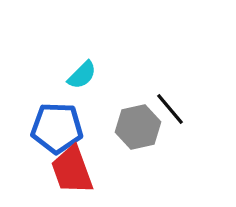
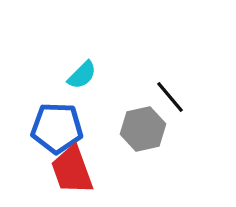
black line: moved 12 px up
gray hexagon: moved 5 px right, 2 px down
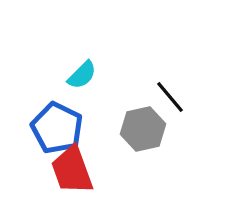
blue pentagon: rotated 24 degrees clockwise
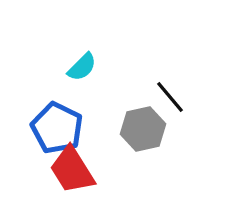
cyan semicircle: moved 8 px up
red trapezoid: rotated 12 degrees counterclockwise
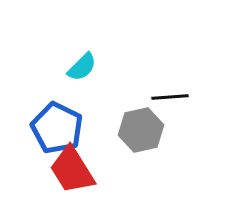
black line: rotated 54 degrees counterclockwise
gray hexagon: moved 2 px left, 1 px down
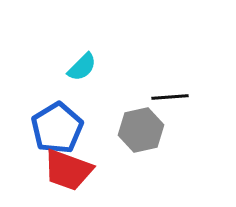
blue pentagon: rotated 15 degrees clockwise
red trapezoid: moved 4 px left; rotated 38 degrees counterclockwise
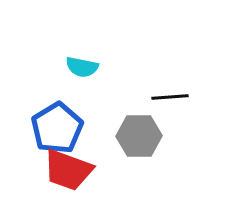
cyan semicircle: rotated 56 degrees clockwise
gray hexagon: moved 2 px left, 6 px down; rotated 12 degrees clockwise
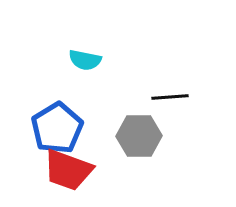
cyan semicircle: moved 3 px right, 7 px up
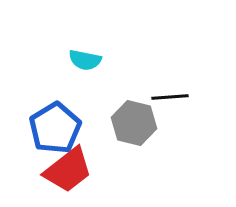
blue pentagon: moved 2 px left
gray hexagon: moved 5 px left, 13 px up; rotated 15 degrees clockwise
red trapezoid: rotated 58 degrees counterclockwise
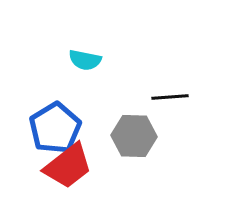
gray hexagon: moved 13 px down; rotated 12 degrees counterclockwise
red trapezoid: moved 4 px up
